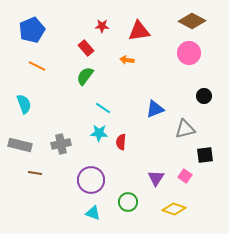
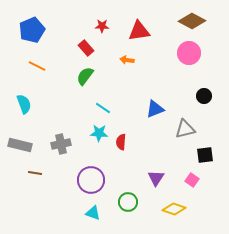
pink square: moved 7 px right, 4 px down
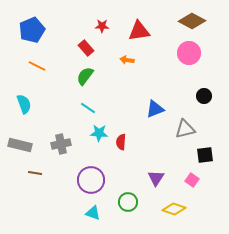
cyan line: moved 15 px left
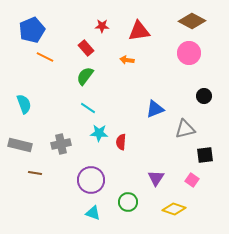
orange line: moved 8 px right, 9 px up
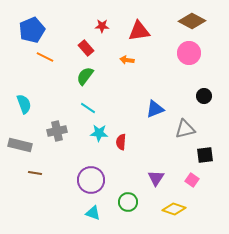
gray cross: moved 4 px left, 13 px up
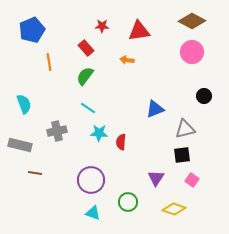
pink circle: moved 3 px right, 1 px up
orange line: moved 4 px right, 5 px down; rotated 54 degrees clockwise
black square: moved 23 px left
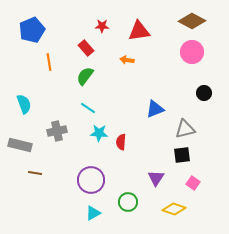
black circle: moved 3 px up
pink square: moved 1 px right, 3 px down
cyan triangle: rotated 49 degrees counterclockwise
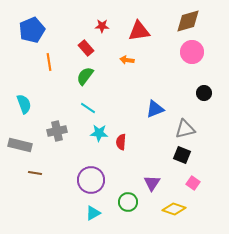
brown diamond: moved 4 px left; rotated 44 degrees counterclockwise
black square: rotated 30 degrees clockwise
purple triangle: moved 4 px left, 5 px down
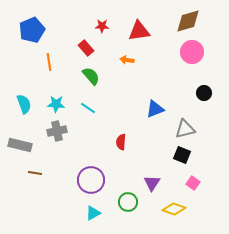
green semicircle: moved 6 px right; rotated 102 degrees clockwise
cyan star: moved 43 px left, 29 px up
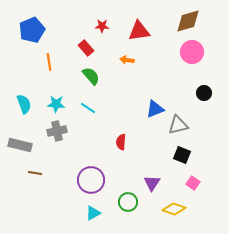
gray triangle: moved 7 px left, 4 px up
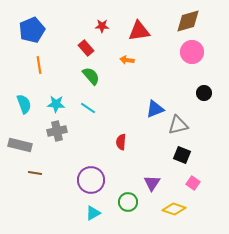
orange line: moved 10 px left, 3 px down
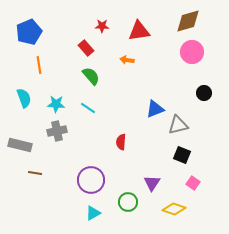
blue pentagon: moved 3 px left, 2 px down
cyan semicircle: moved 6 px up
